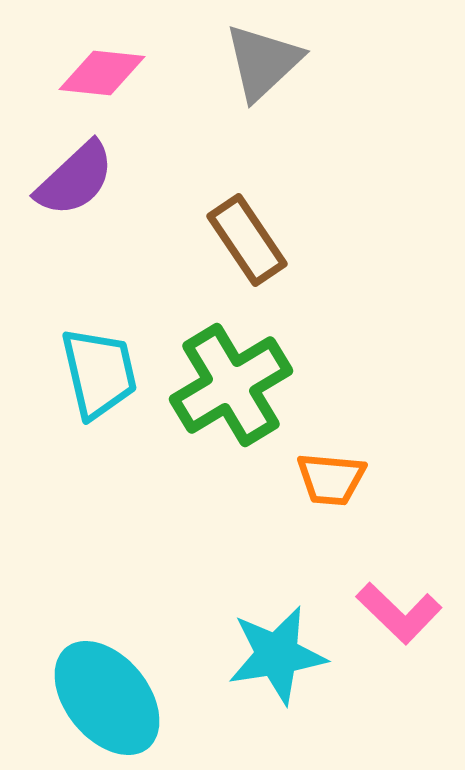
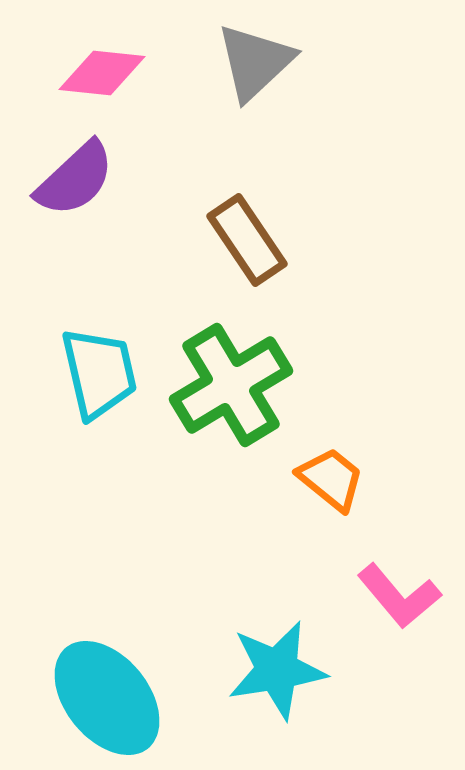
gray triangle: moved 8 px left
orange trapezoid: rotated 146 degrees counterclockwise
pink L-shape: moved 17 px up; rotated 6 degrees clockwise
cyan star: moved 15 px down
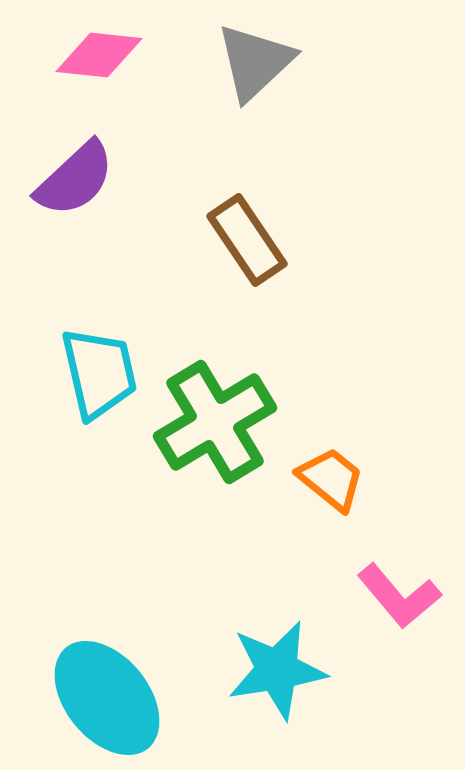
pink diamond: moved 3 px left, 18 px up
green cross: moved 16 px left, 37 px down
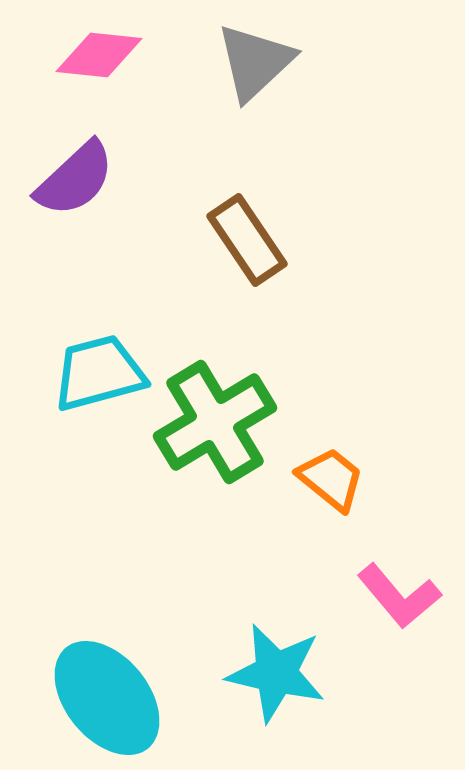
cyan trapezoid: rotated 92 degrees counterclockwise
cyan star: moved 1 px left, 3 px down; rotated 22 degrees clockwise
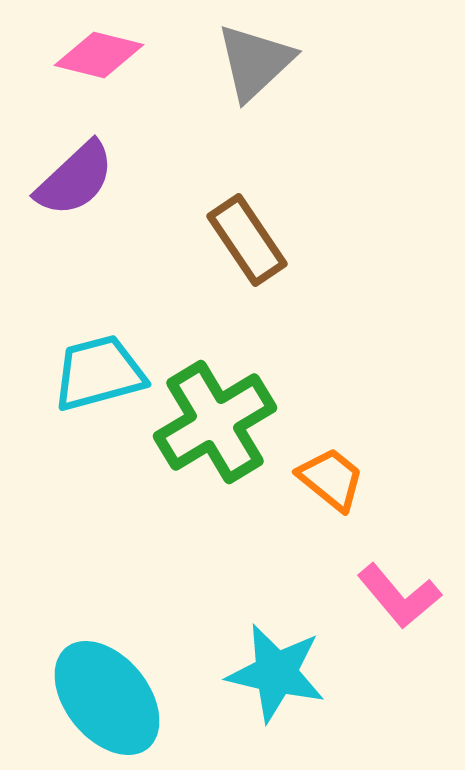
pink diamond: rotated 8 degrees clockwise
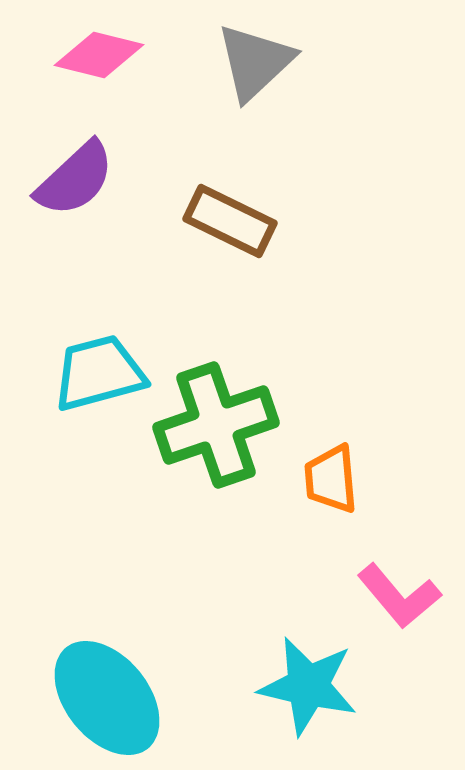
brown rectangle: moved 17 px left, 19 px up; rotated 30 degrees counterclockwise
green cross: moved 1 px right, 3 px down; rotated 12 degrees clockwise
orange trapezoid: rotated 134 degrees counterclockwise
cyan star: moved 32 px right, 13 px down
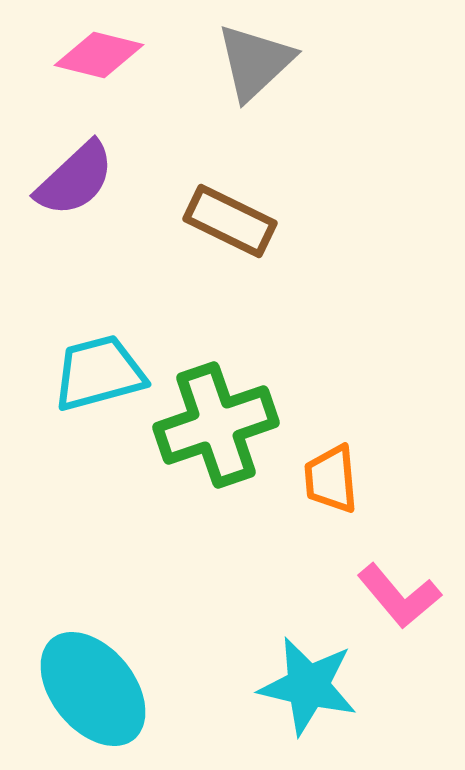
cyan ellipse: moved 14 px left, 9 px up
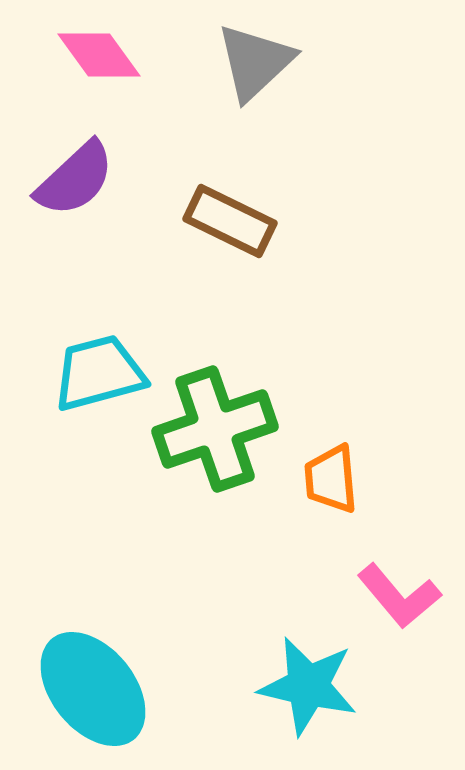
pink diamond: rotated 40 degrees clockwise
green cross: moved 1 px left, 4 px down
